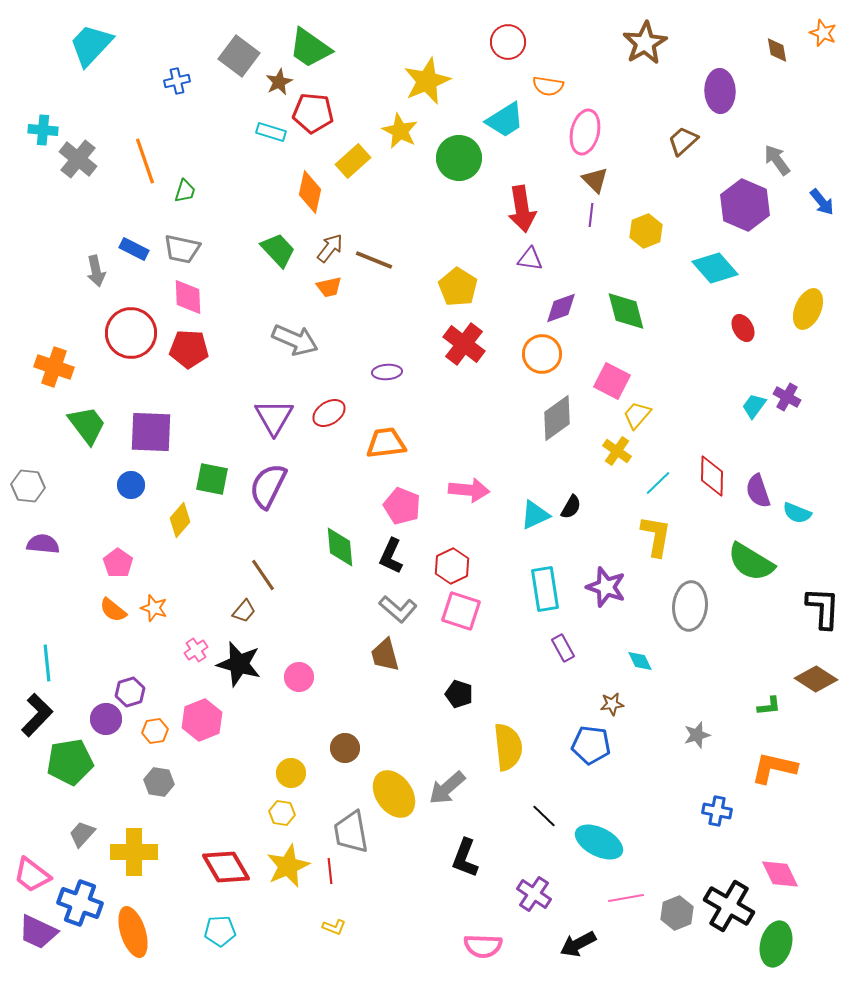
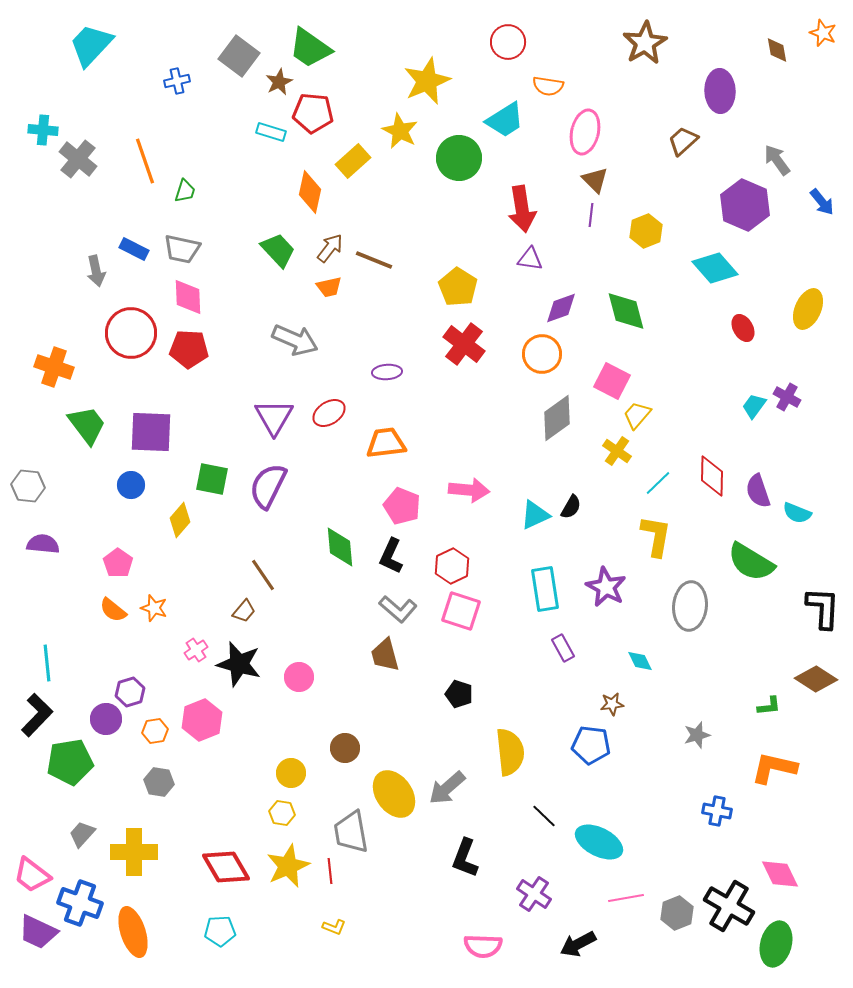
purple star at (606, 587): rotated 9 degrees clockwise
yellow semicircle at (508, 747): moved 2 px right, 5 px down
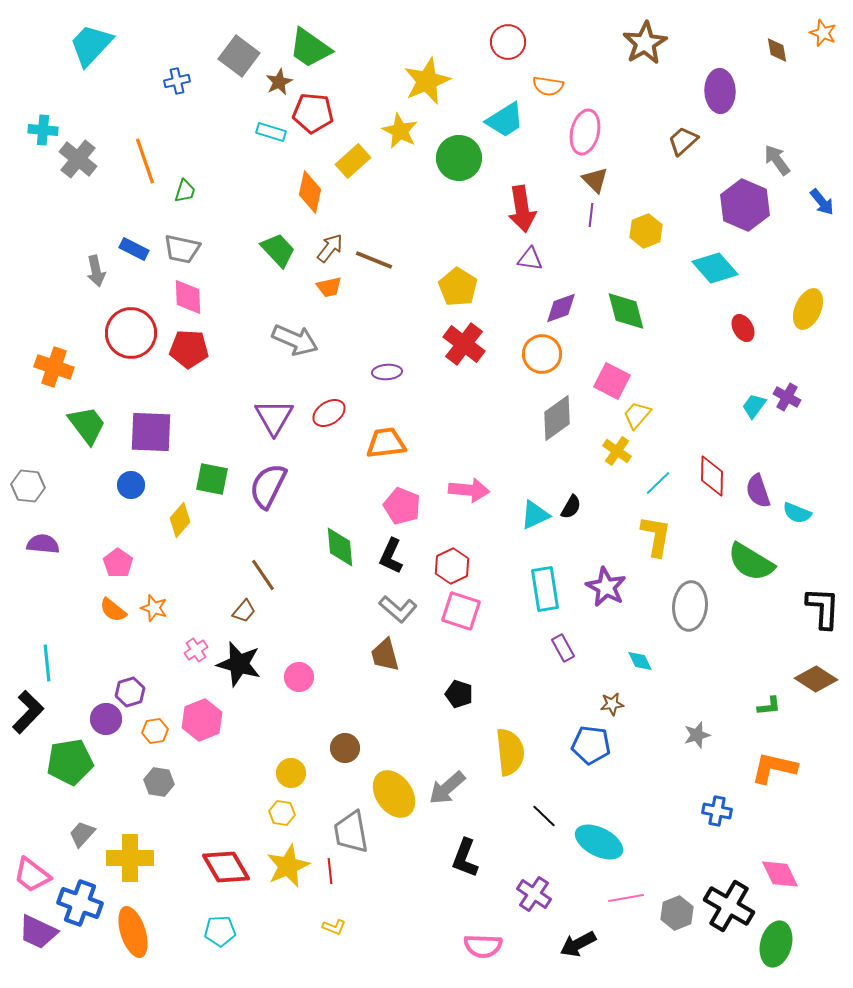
black L-shape at (37, 715): moved 9 px left, 3 px up
yellow cross at (134, 852): moved 4 px left, 6 px down
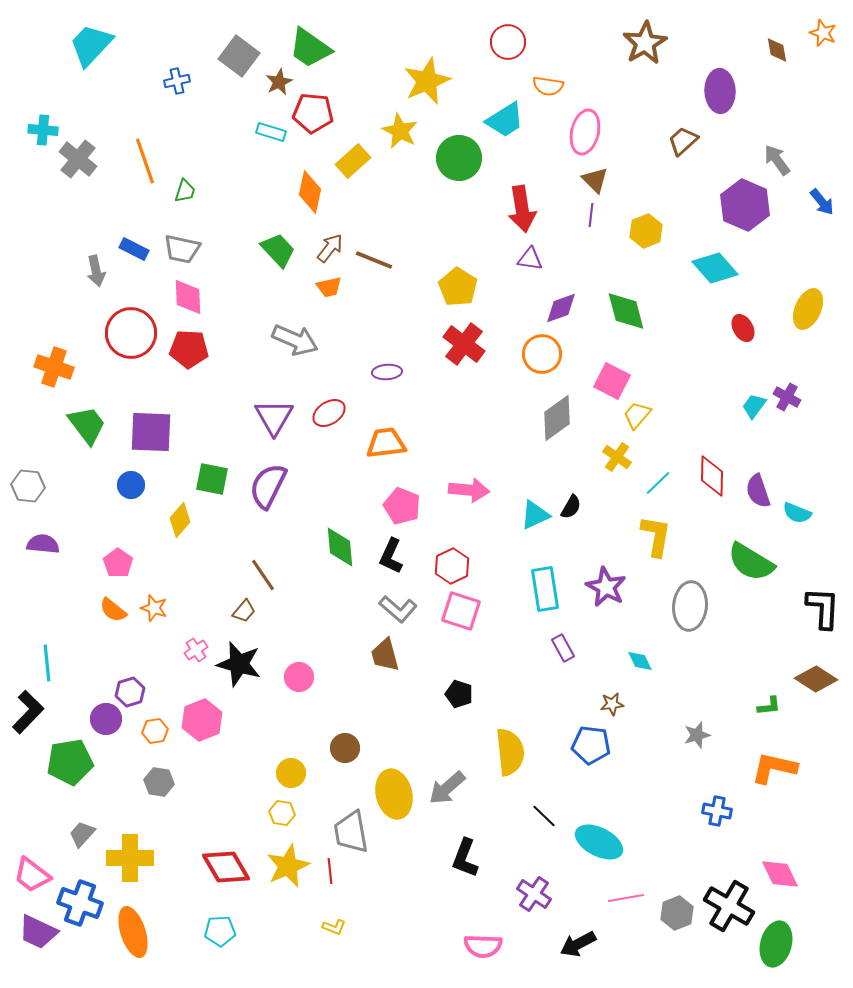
yellow cross at (617, 451): moved 6 px down
yellow ellipse at (394, 794): rotated 21 degrees clockwise
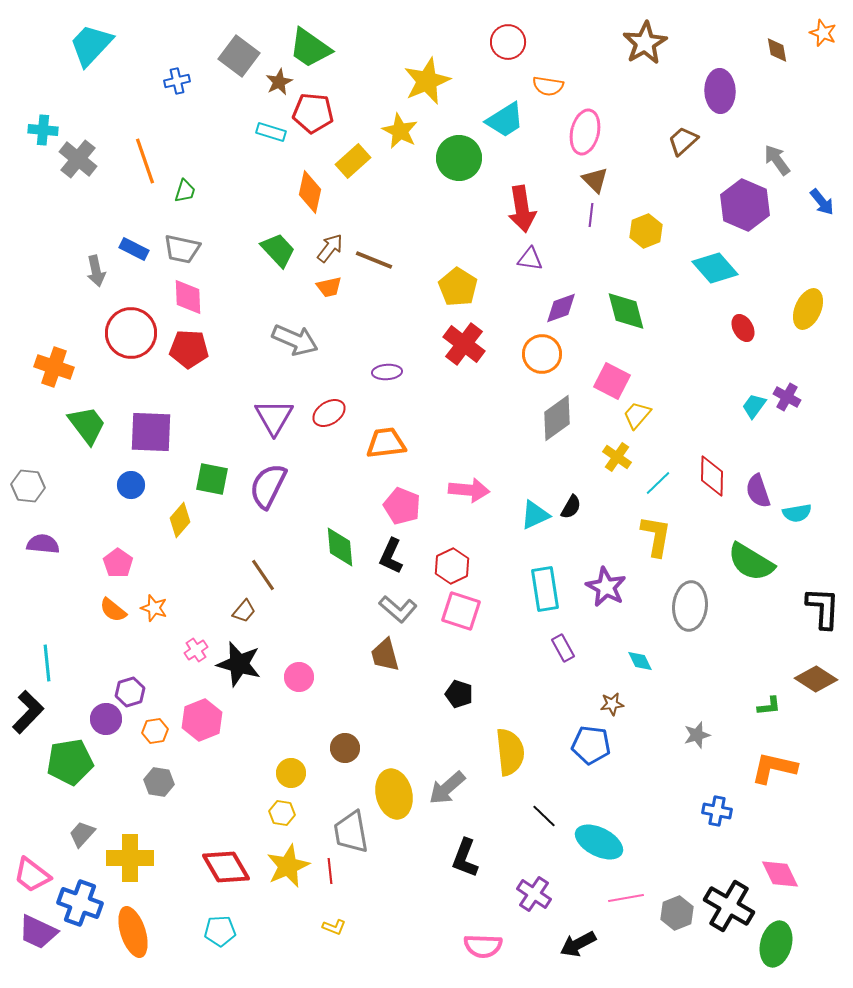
cyan semicircle at (797, 513): rotated 32 degrees counterclockwise
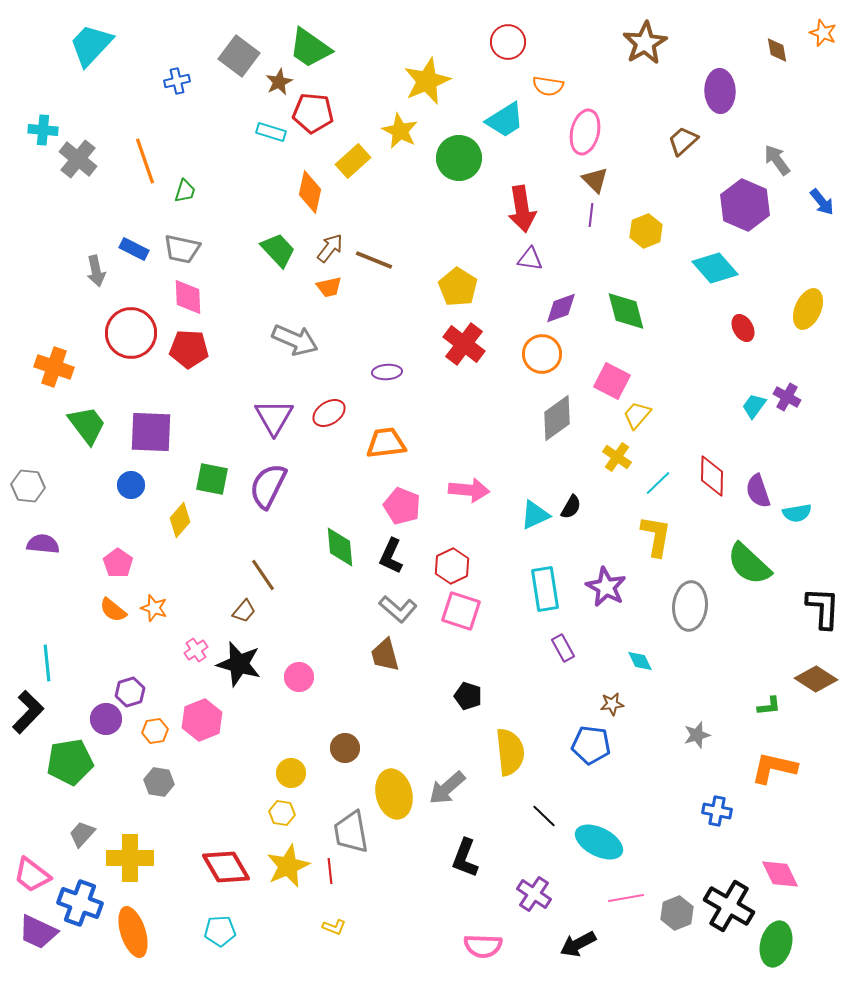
green semicircle at (751, 562): moved 2 px left, 2 px down; rotated 12 degrees clockwise
black pentagon at (459, 694): moved 9 px right, 2 px down
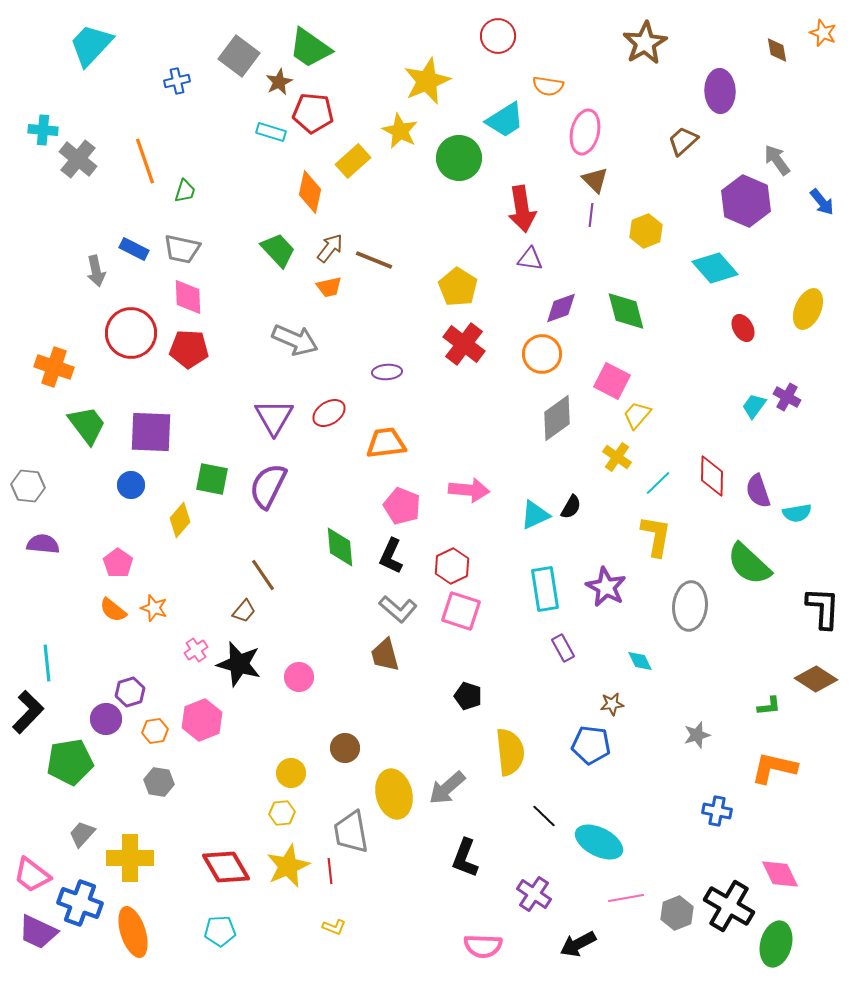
red circle at (508, 42): moved 10 px left, 6 px up
purple hexagon at (745, 205): moved 1 px right, 4 px up
yellow hexagon at (282, 813): rotated 15 degrees counterclockwise
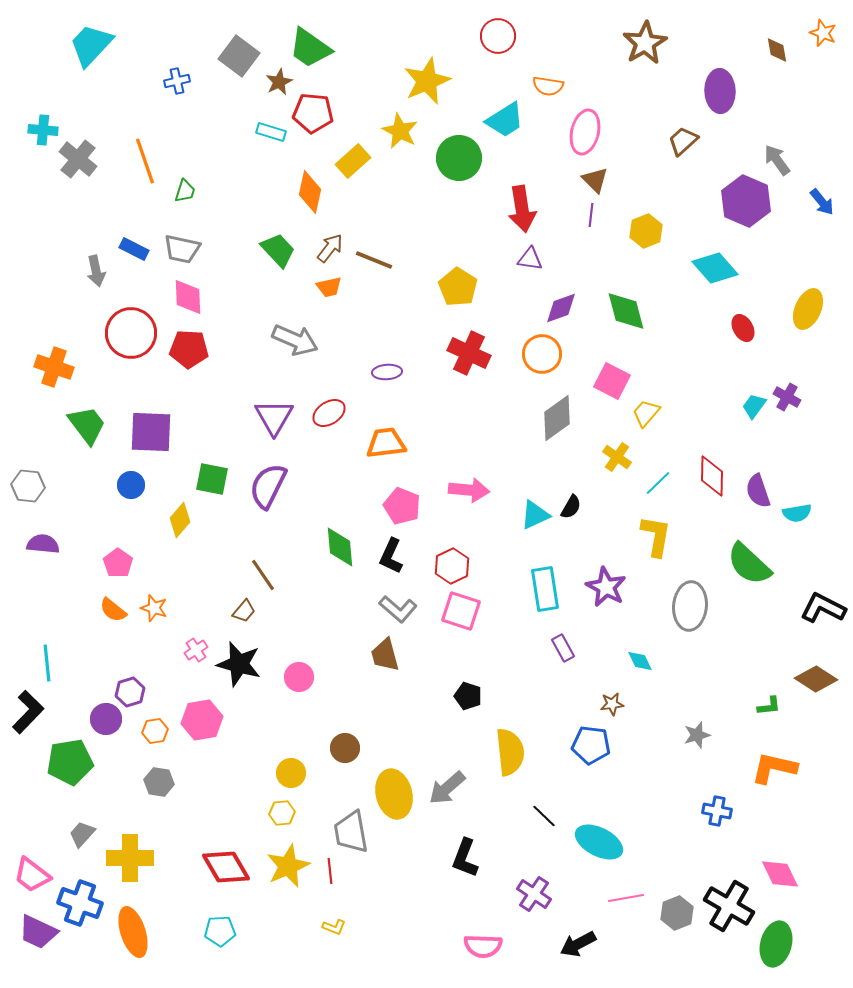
red cross at (464, 344): moved 5 px right, 9 px down; rotated 12 degrees counterclockwise
yellow trapezoid at (637, 415): moved 9 px right, 2 px up
black L-shape at (823, 608): rotated 66 degrees counterclockwise
pink hexagon at (202, 720): rotated 12 degrees clockwise
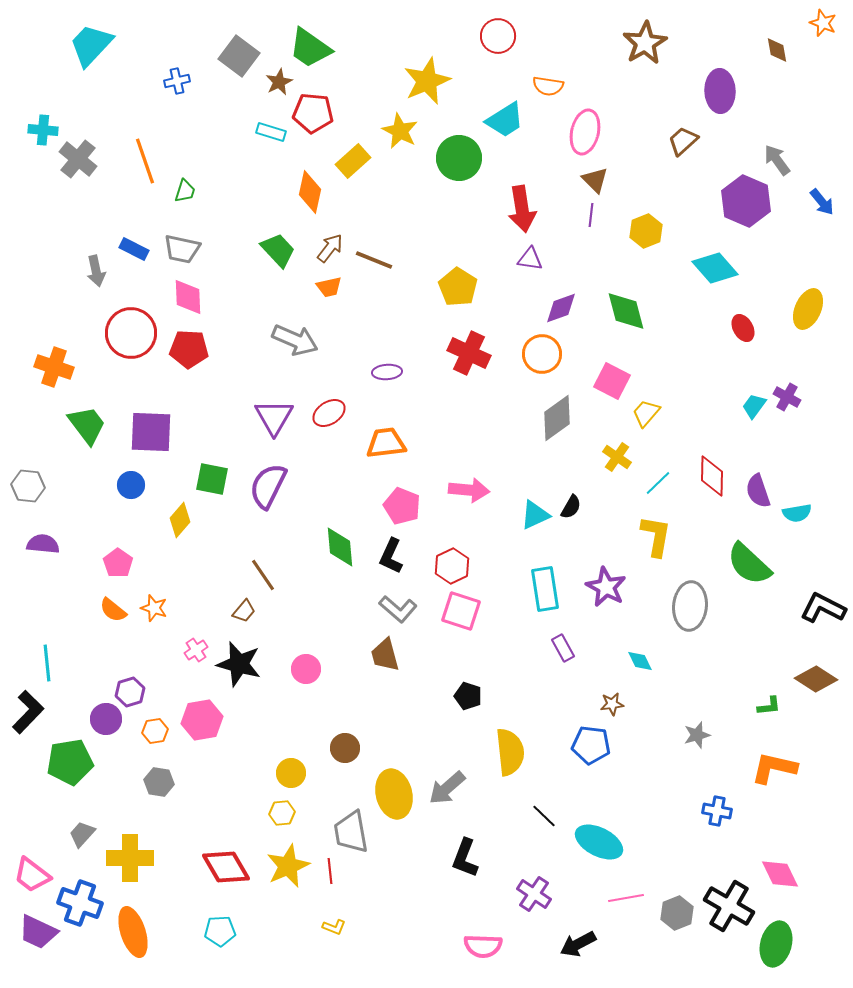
orange star at (823, 33): moved 10 px up
pink circle at (299, 677): moved 7 px right, 8 px up
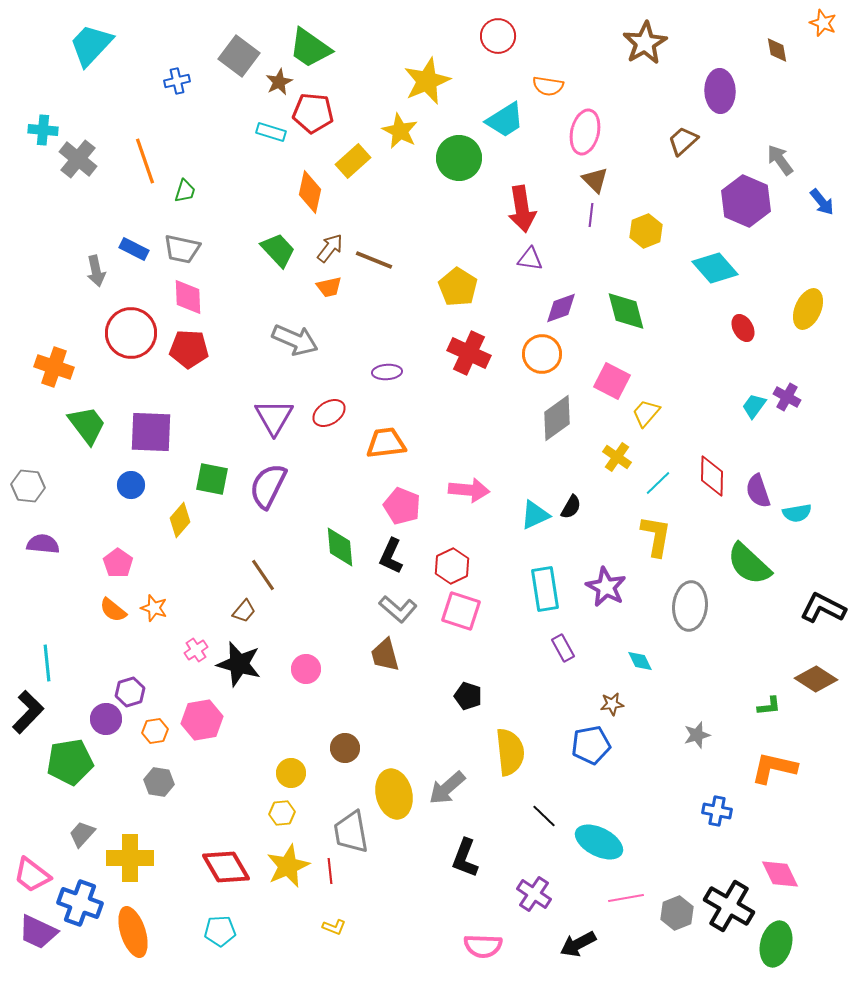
gray arrow at (777, 160): moved 3 px right
blue pentagon at (591, 745): rotated 18 degrees counterclockwise
